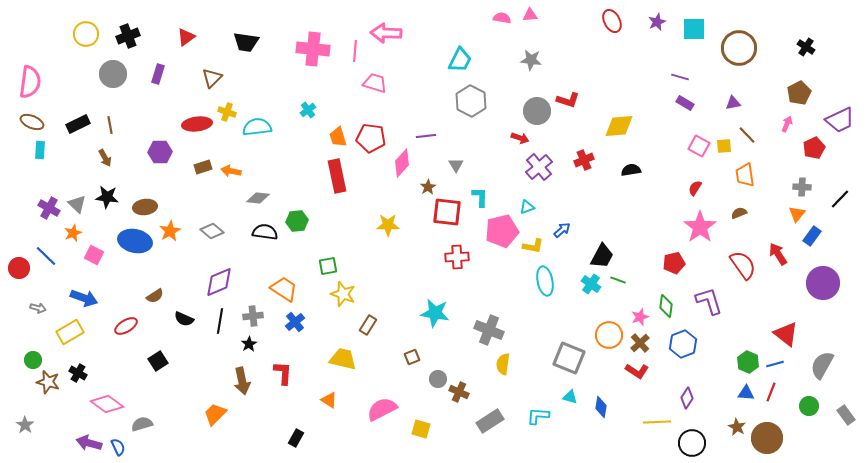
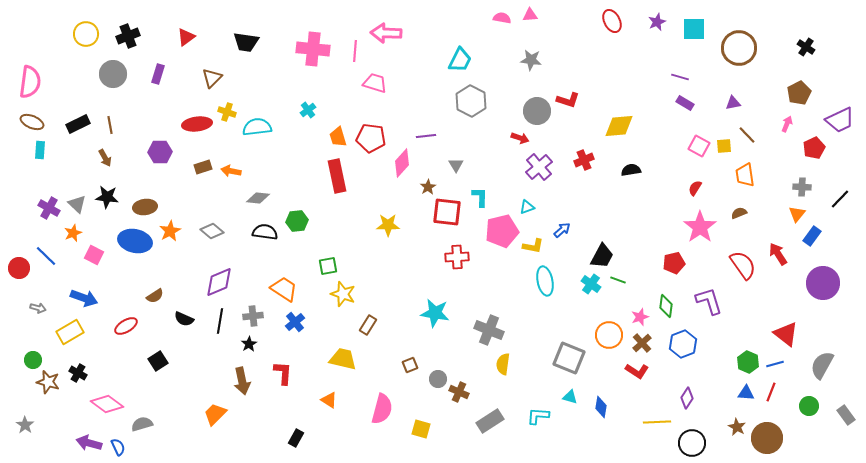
brown cross at (640, 343): moved 2 px right
brown square at (412, 357): moved 2 px left, 8 px down
pink semicircle at (382, 409): rotated 132 degrees clockwise
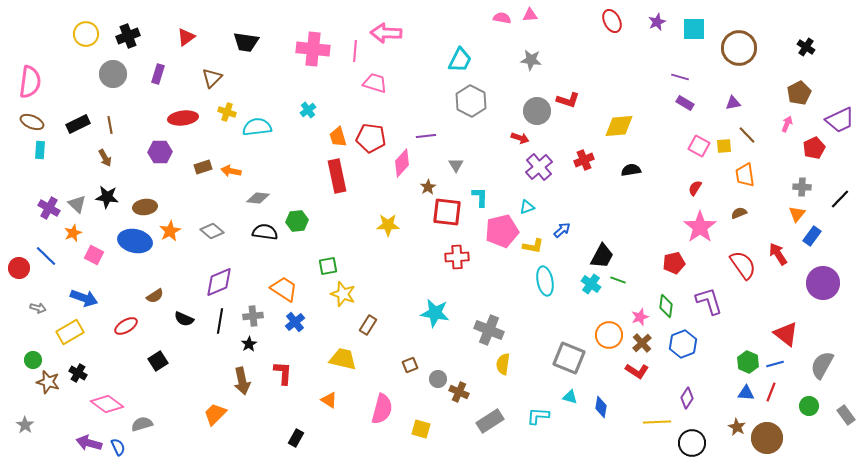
red ellipse at (197, 124): moved 14 px left, 6 px up
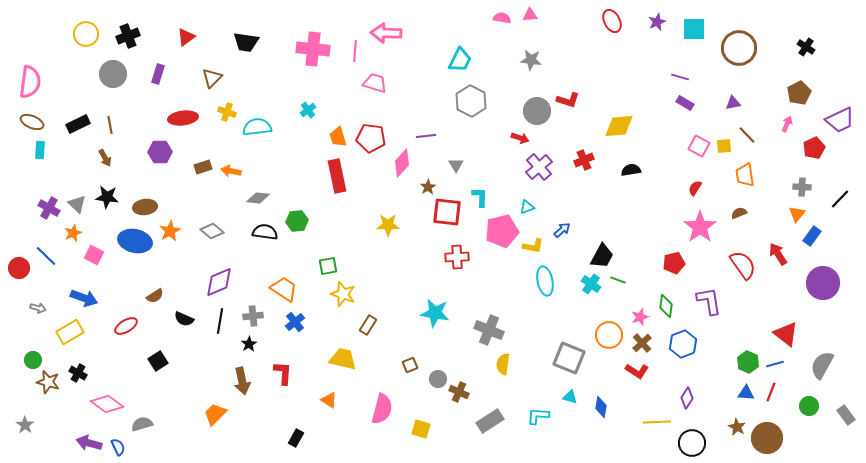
purple L-shape at (709, 301): rotated 8 degrees clockwise
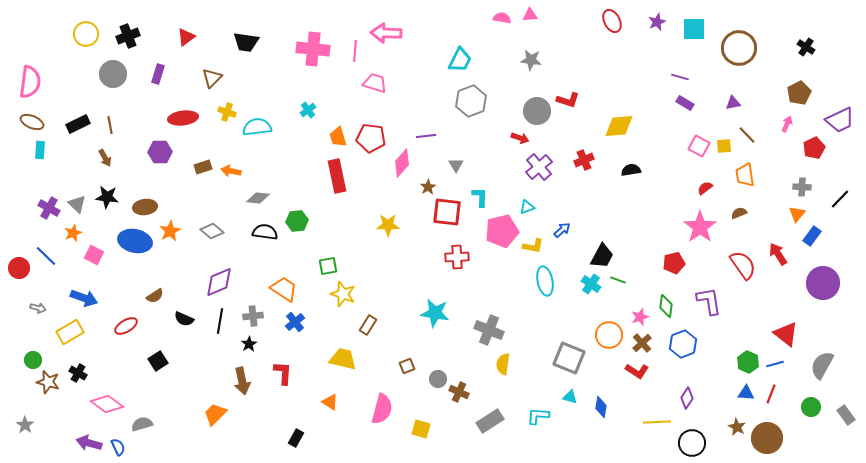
gray hexagon at (471, 101): rotated 12 degrees clockwise
red semicircle at (695, 188): moved 10 px right; rotated 21 degrees clockwise
brown square at (410, 365): moved 3 px left, 1 px down
red line at (771, 392): moved 2 px down
orange triangle at (329, 400): moved 1 px right, 2 px down
green circle at (809, 406): moved 2 px right, 1 px down
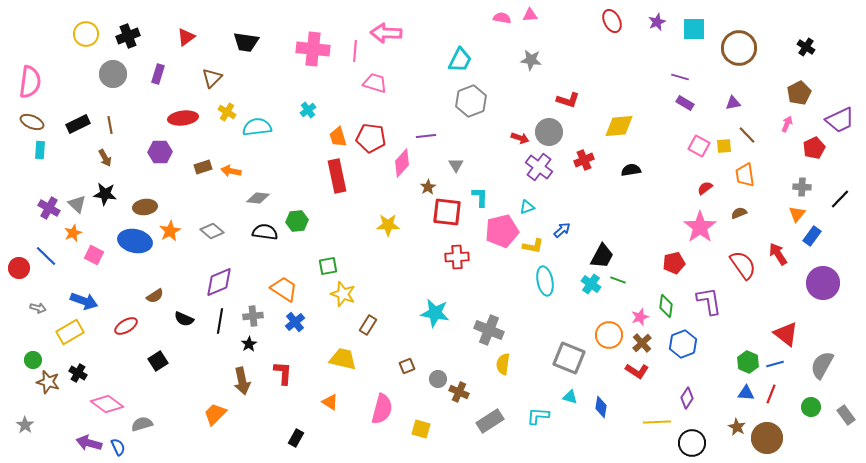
gray circle at (537, 111): moved 12 px right, 21 px down
yellow cross at (227, 112): rotated 12 degrees clockwise
purple cross at (539, 167): rotated 12 degrees counterclockwise
black star at (107, 197): moved 2 px left, 3 px up
blue arrow at (84, 298): moved 3 px down
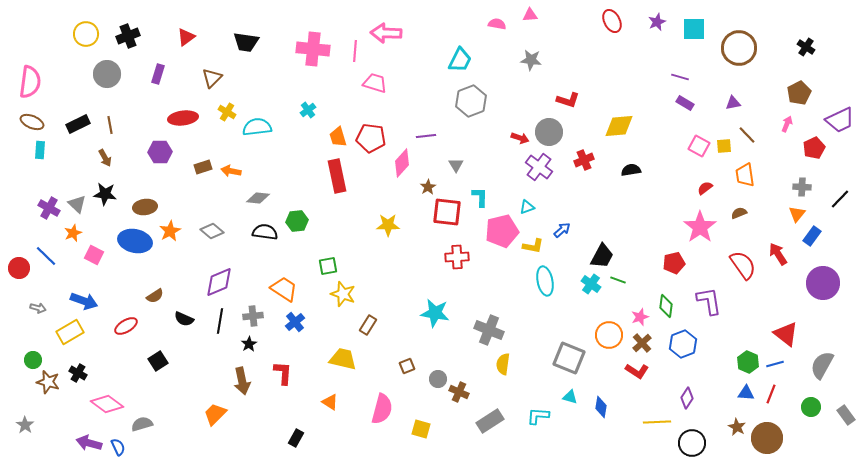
pink semicircle at (502, 18): moved 5 px left, 6 px down
gray circle at (113, 74): moved 6 px left
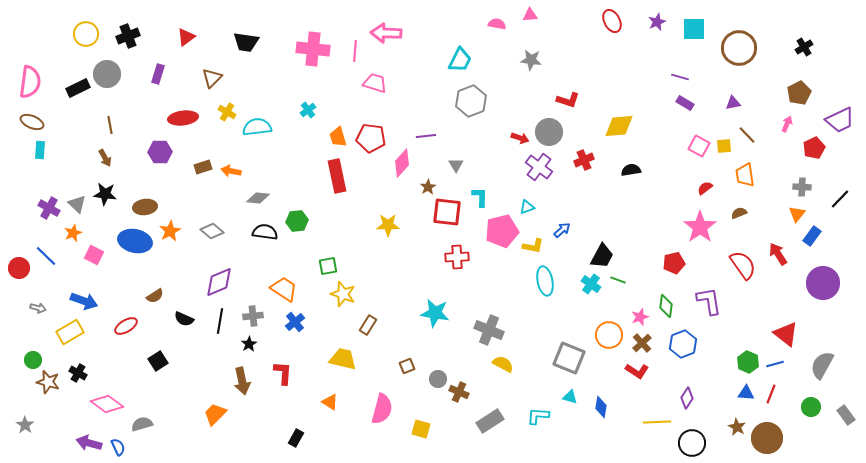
black cross at (806, 47): moved 2 px left; rotated 24 degrees clockwise
black rectangle at (78, 124): moved 36 px up
yellow semicircle at (503, 364): rotated 110 degrees clockwise
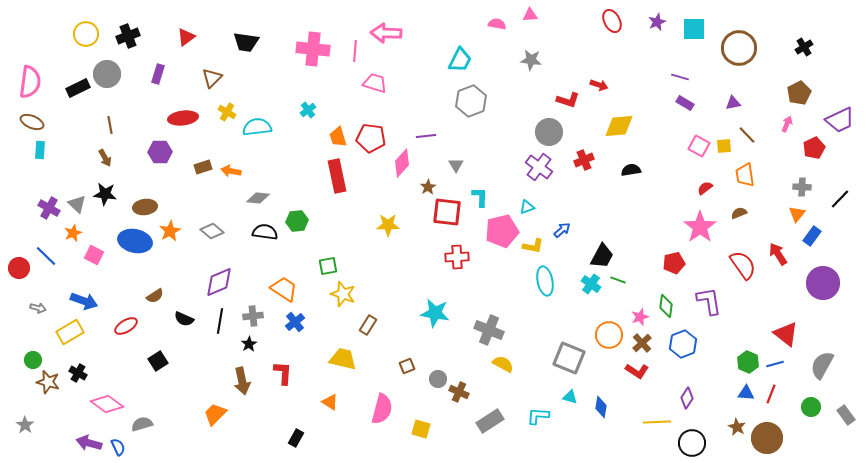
red arrow at (520, 138): moved 79 px right, 53 px up
